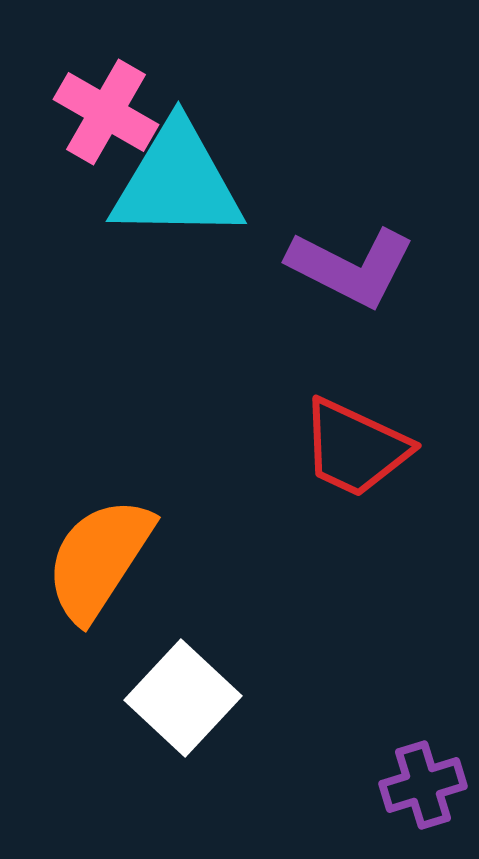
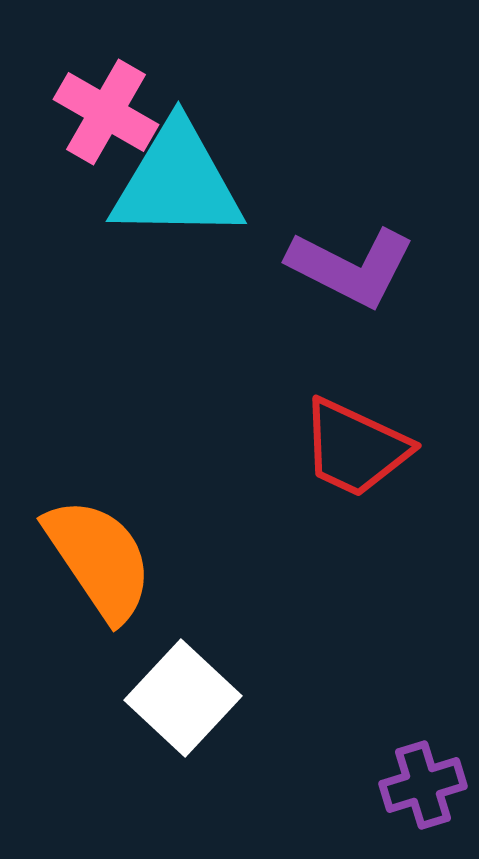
orange semicircle: rotated 113 degrees clockwise
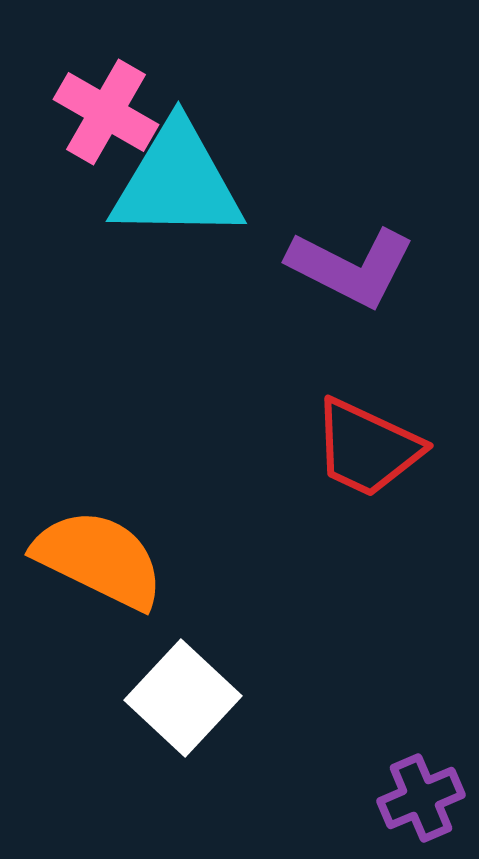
red trapezoid: moved 12 px right
orange semicircle: rotated 30 degrees counterclockwise
purple cross: moved 2 px left, 13 px down; rotated 6 degrees counterclockwise
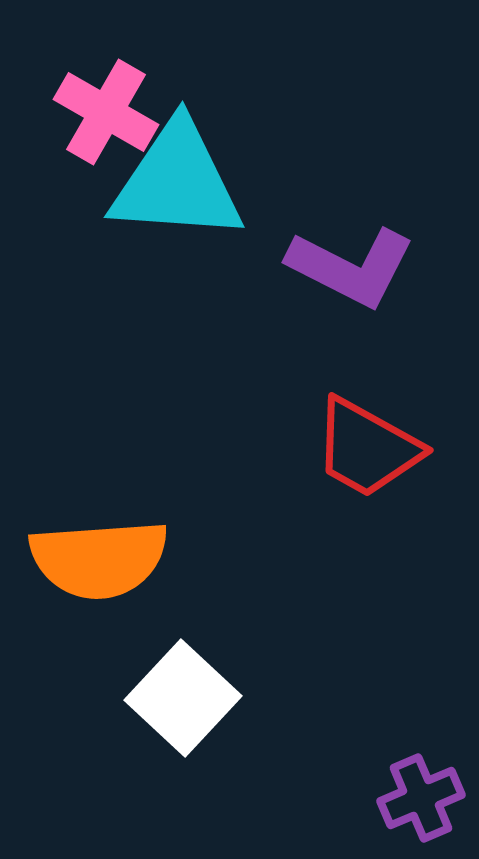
cyan triangle: rotated 3 degrees clockwise
red trapezoid: rotated 4 degrees clockwise
orange semicircle: rotated 150 degrees clockwise
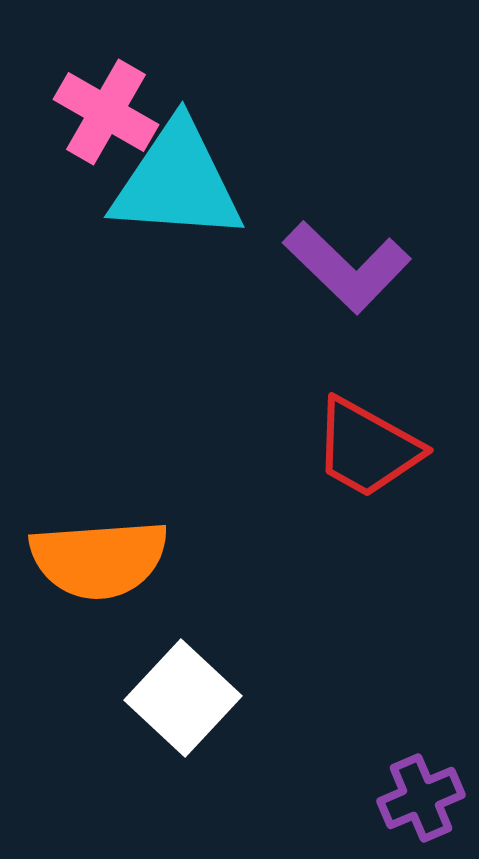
purple L-shape: moved 4 px left; rotated 17 degrees clockwise
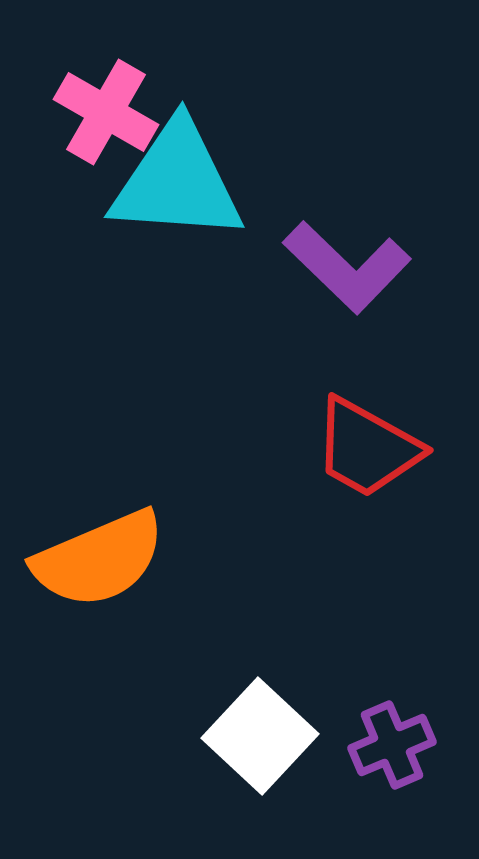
orange semicircle: rotated 19 degrees counterclockwise
white square: moved 77 px right, 38 px down
purple cross: moved 29 px left, 53 px up
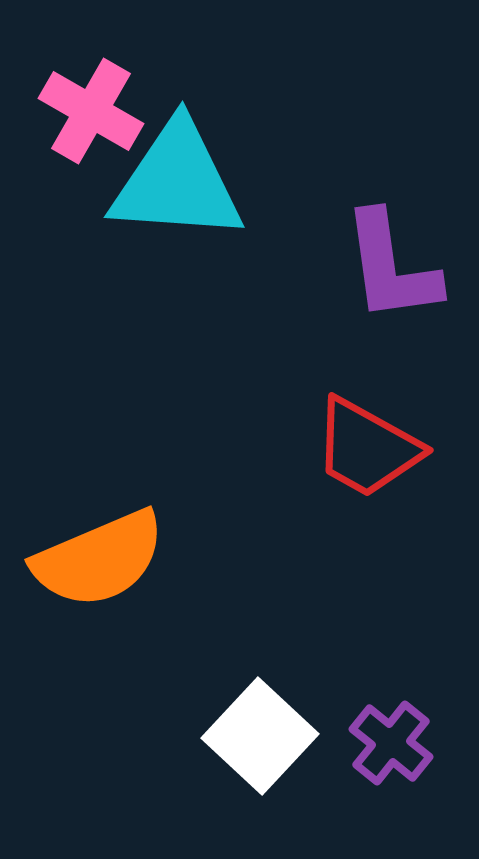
pink cross: moved 15 px left, 1 px up
purple L-shape: moved 44 px right; rotated 38 degrees clockwise
purple cross: moved 1 px left, 2 px up; rotated 28 degrees counterclockwise
